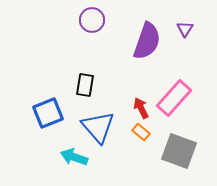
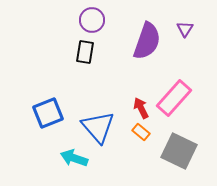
black rectangle: moved 33 px up
gray square: rotated 6 degrees clockwise
cyan arrow: moved 1 px down
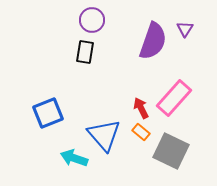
purple semicircle: moved 6 px right
blue triangle: moved 6 px right, 8 px down
gray square: moved 8 px left
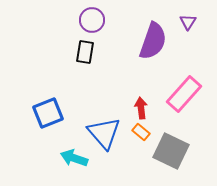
purple triangle: moved 3 px right, 7 px up
pink rectangle: moved 10 px right, 4 px up
red arrow: rotated 20 degrees clockwise
blue triangle: moved 2 px up
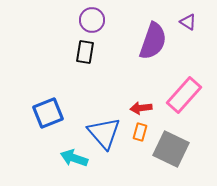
purple triangle: rotated 30 degrees counterclockwise
pink rectangle: moved 1 px down
red arrow: rotated 90 degrees counterclockwise
orange rectangle: moved 1 px left; rotated 66 degrees clockwise
gray square: moved 2 px up
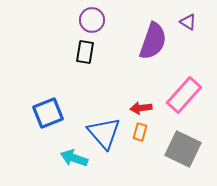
gray square: moved 12 px right
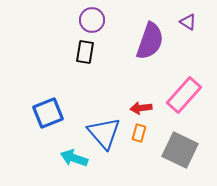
purple semicircle: moved 3 px left
orange rectangle: moved 1 px left, 1 px down
gray square: moved 3 px left, 1 px down
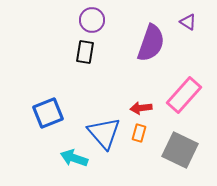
purple semicircle: moved 1 px right, 2 px down
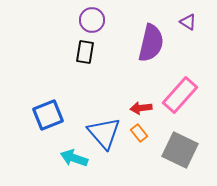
purple semicircle: rotated 6 degrees counterclockwise
pink rectangle: moved 4 px left
blue square: moved 2 px down
orange rectangle: rotated 54 degrees counterclockwise
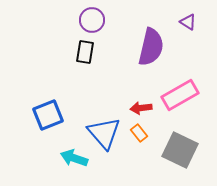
purple semicircle: moved 4 px down
pink rectangle: rotated 18 degrees clockwise
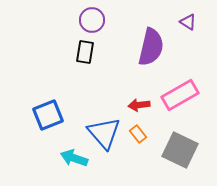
red arrow: moved 2 px left, 3 px up
orange rectangle: moved 1 px left, 1 px down
